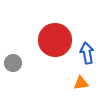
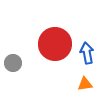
red circle: moved 4 px down
orange triangle: moved 4 px right, 1 px down
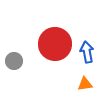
blue arrow: moved 1 px up
gray circle: moved 1 px right, 2 px up
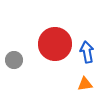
gray circle: moved 1 px up
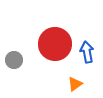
orange triangle: moved 10 px left; rotated 28 degrees counterclockwise
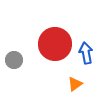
blue arrow: moved 1 px left, 1 px down
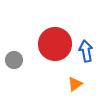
blue arrow: moved 2 px up
